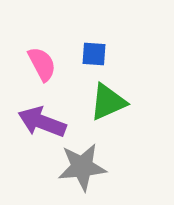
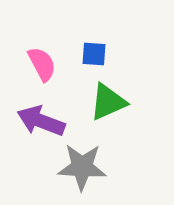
purple arrow: moved 1 px left, 1 px up
gray star: rotated 9 degrees clockwise
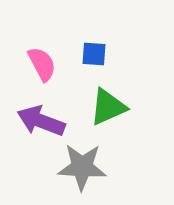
green triangle: moved 5 px down
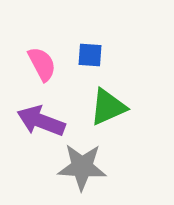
blue square: moved 4 px left, 1 px down
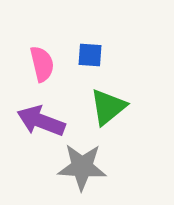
pink semicircle: rotated 15 degrees clockwise
green triangle: rotated 15 degrees counterclockwise
